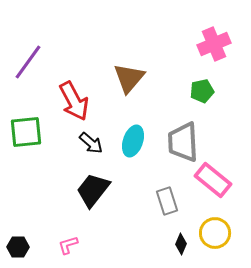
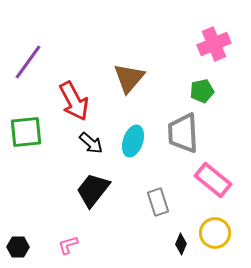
gray trapezoid: moved 9 px up
gray rectangle: moved 9 px left, 1 px down
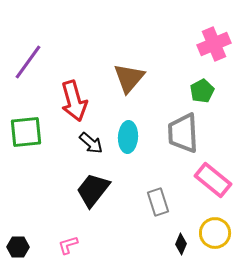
green pentagon: rotated 15 degrees counterclockwise
red arrow: rotated 12 degrees clockwise
cyan ellipse: moved 5 px left, 4 px up; rotated 16 degrees counterclockwise
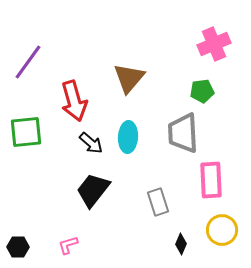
green pentagon: rotated 20 degrees clockwise
pink rectangle: moved 2 px left; rotated 48 degrees clockwise
yellow circle: moved 7 px right, 3 px up
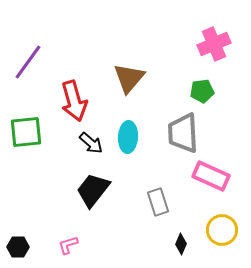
pink rectangle: moved 4 px up; rotated 63 degrees counterclockwise
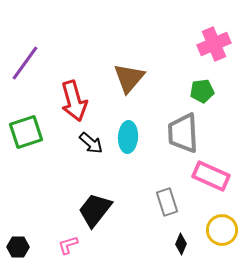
purple line: moved 3 px left, 1 px down
green square: rotated 12 degrees counterclockwise
black trapezoid: moved 2 px right, 20 px down
gray rectangle: moved 9 px right
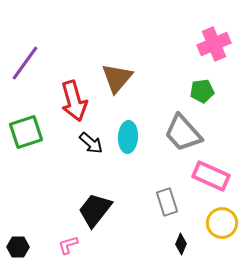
brown triangle: moved 12 px left
gray trapezoid: rotated 39 degrees counterclockwise
yellow circle: moved 7 px up
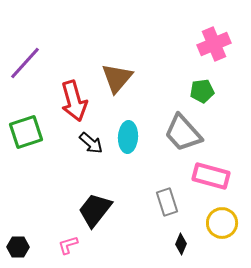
purple line: rotated 6 degrees clockwise
pink rectangle: rotated 9 degrees counterclockwise
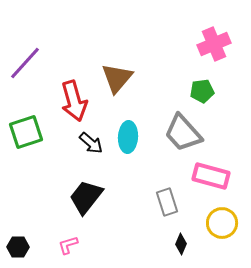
black trapezoid: moved 9 px left, 13 px up
